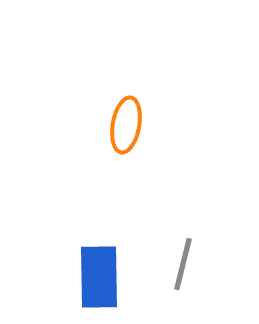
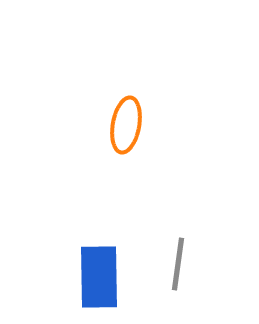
gray line: moved 5 px left; rotated 6 degrees counterclockwise
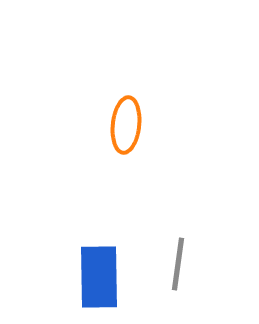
orange ellipse: rotated 4 degrees counterclockwise
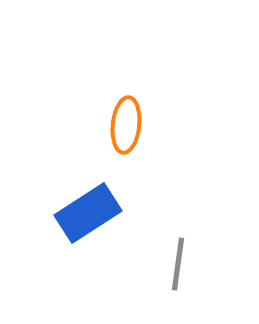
blue rectangle: moved 11 px left, 64 px up; rotated 58 degrees clockwise
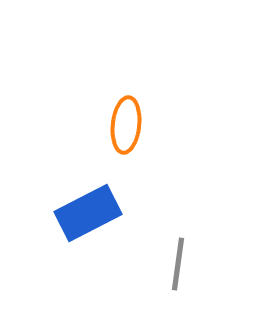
blue rectangle: rotated 6 degrees clockwise
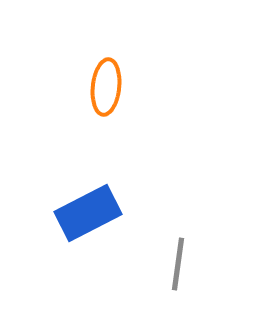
orange ellipse: moved 20 px left, 38 px up
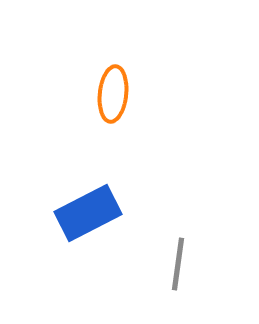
orange ellipse: moved 7 px right, 7 px down
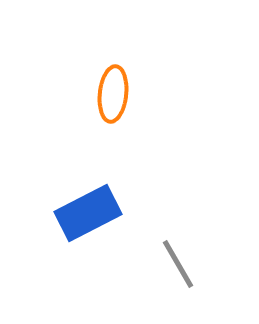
gray line: rotated 38 degrees counterclockwise
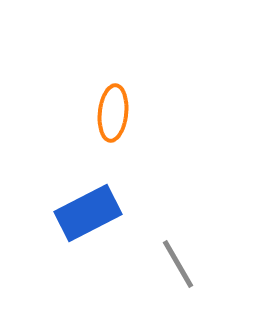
orange ellipse: moved 19 px down
